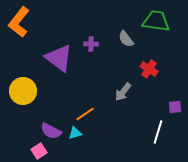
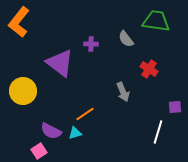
purple triangle: moved 1 px right, 5 px down
gray arrow: rotated 60 degrees counterclockwise
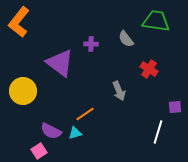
gray arrow: moved 4 px left, 1 px up
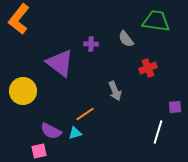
orange L-shape: moved 3 px up
red cross: moved 1 px left, 1 px up; rotated 36 degrees clockwise
gray arrow: moved 4 px left
pink square: rotated 21 degrees clockwise
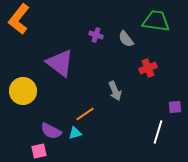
purple cross: moved 5 px right, 9 px up; rotated 16 degrees clockwise
